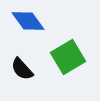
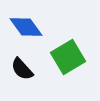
blue diamond: moved 2 px left, 6 px down
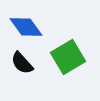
black semicircle: moved 6 px up
